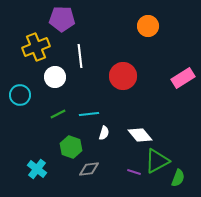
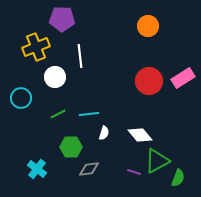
red circle: moved 26 px right, 5 px down
cyan circle: moved 1 px right, 3 px down
green hexagon: rotated 20 degrees counterclockwise
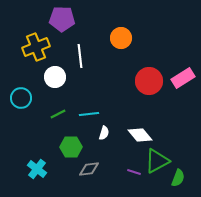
orange circle: moved 27 px left, 12 px down
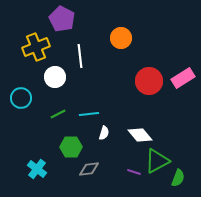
purple pentagon: rotated 25 degrees clockwise
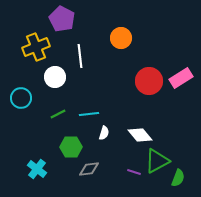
pink rectangle: moved 2 px left
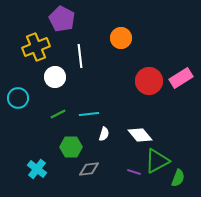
cyan circle: moved 3 px left
white semicircle: moved 1 px down
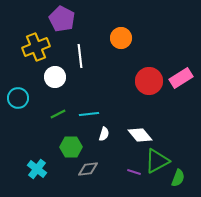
gray diamond: moved 1 px left
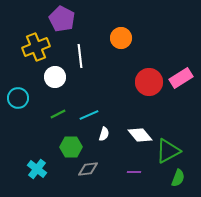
red circle: moved 1 px down
cyan line: moved 1 px down; rotated 18 degrees counterclockwise
green triangle: moved 11 px right, 10 px up
purple line: rotated 16 degrees counterclockwise
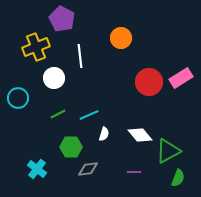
white circle: moved 1 px left, 1 px down
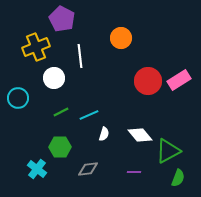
pink rectangle: moved 2 px left, 2 px down
red circle: moved 1 px left, 1 px up
green line: moved 3 px right, 2 px up
green hexagon: moved 11 px left
